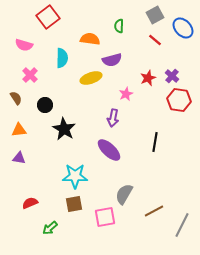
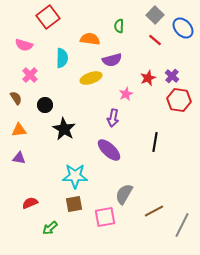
gray square: rotated 18 degrees counterclockwise
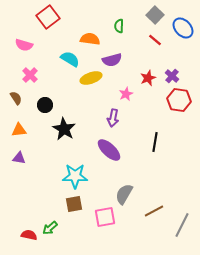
cyan semicircle: moved 8 px right, 1 px down; rotated 60 degrees counterclockwise
red semicircle: moved 1 px left, 32 px down; rotated 35 degrees clockwise
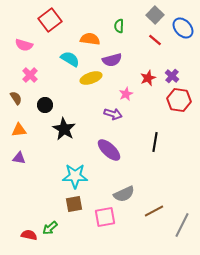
red square: moved 2 px right, 3 px down
purple arrow: moved 4 px up; rotated 84 degrees counterclockwise
gray semicircle: rotated 145 degrees counterclockwise
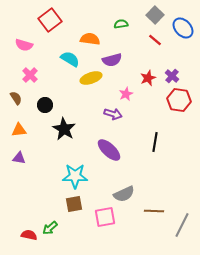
green semicircle: moved 2 px right, 2 px up; rotated 80 degrees clockwise
brown line: rotated 30 degrees clockwise
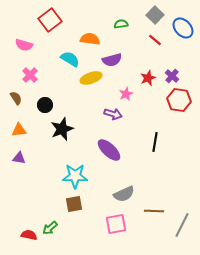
black star: moved 2 px left; rotated 20 degrees clockwise
pink square: moved 11 px right, 7 px down
